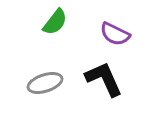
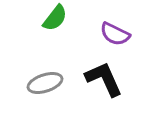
green semicircle: moved 4 px up
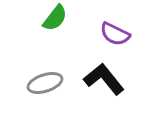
black L-shape: rotated 15 degrees counterclockwise
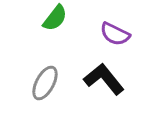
gray ellipse: rotated 44 degrees counterclockwise
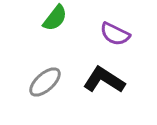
black L-shape: moved 1 px down; rotated 18 degrees counterclockwise
gray ellipse: moved 1 px up; rotated 20 degrees clockwise
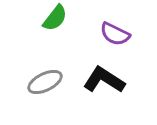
gray ellipse: rotated 16 degrees clockwise
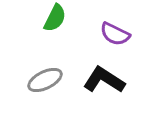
green semicircle: rotated 12 degrees counterclockwise
gray ellipse: moved 2 px up
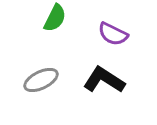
purple semicircle: moved 2 px left
gray ellipse: moved 4 px left
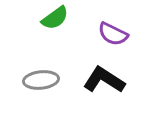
green semicircle: rotated 28 degrees clockwise
gray ellipse: rotated 20 degrees clockwise
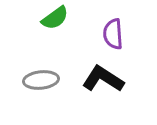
purple semicircle: rotated 60 degrees clockwise
black L-shape: moved 1 px left, 1 px up
